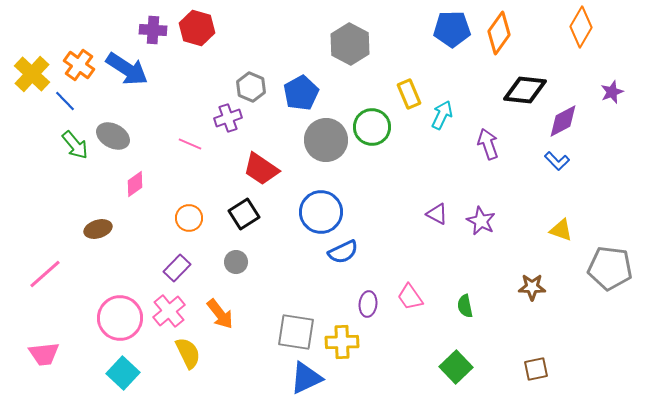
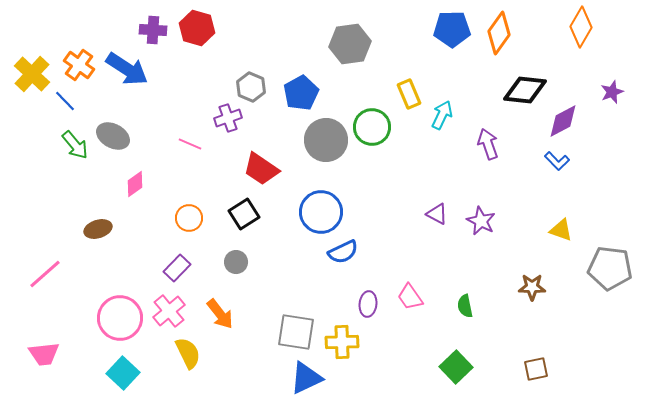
gray hexagon at (350, 44): rotated 24 degrees clockwise
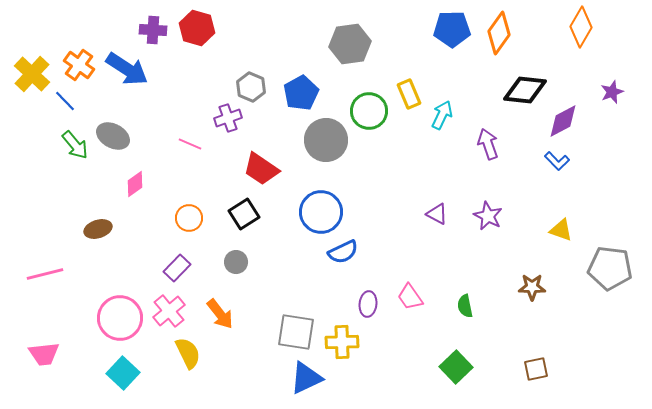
green circle at (372, 127): moved 3 px left, 16 px up
purple star at (481, 221): moved 7 px right, 5 px up
pink line at (45, 274): rotated 27 degrees clockwise
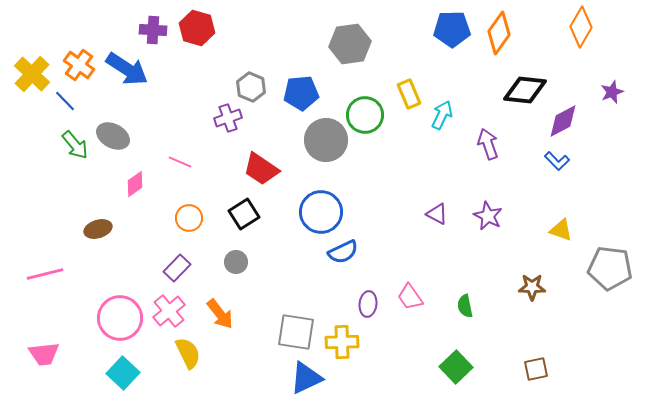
blue pentagon at (301, 93): rotated 24 degrees clockwise
green circle at (369, 111): moved 4 px left, 4 px down
pink line at (190, 144): moved 10 px left, 18 px down
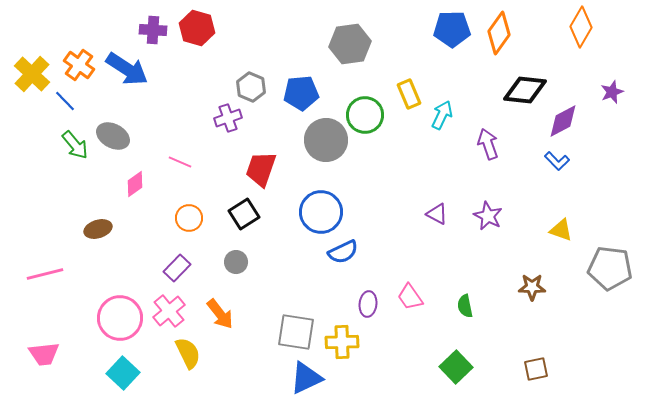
red trapezoid at (261, 169): rotated 75 degrees clockwise
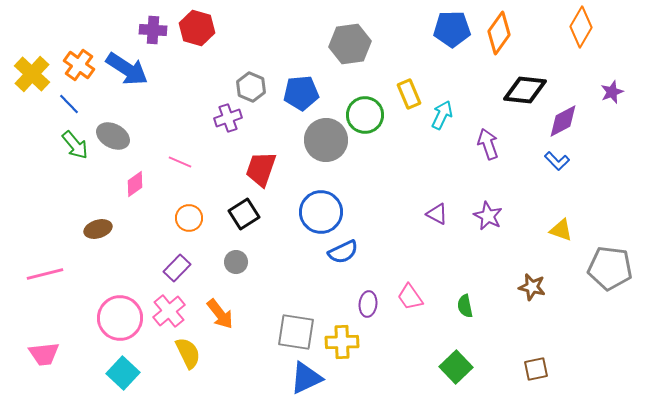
blue line at (65, 101): moved 4 px right, 3 px down
brown star at (532, 287): rotated 12 degrees clockwise
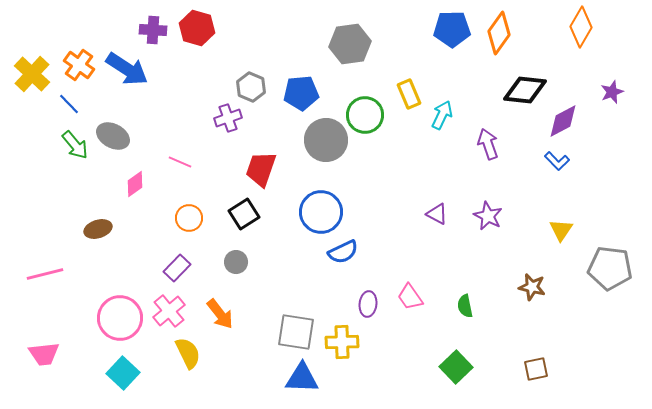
yellow triangle at (561, 230): rotated 45 degrees clockwise
blue triangle at (306, 378): moved 4 px left; rotated 27 degrees clockwise
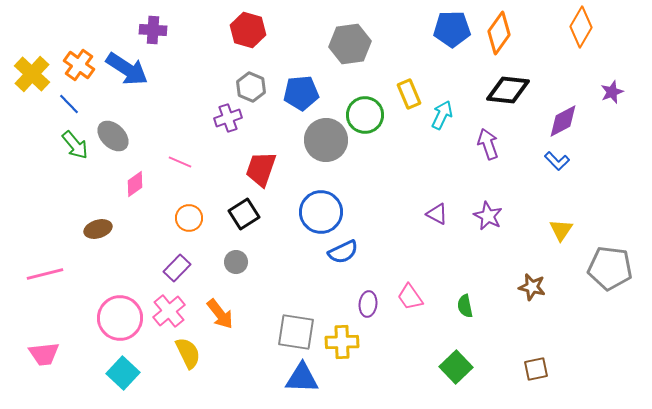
red hexagon at (197, 28): moved 51 px right, 2 px down
black diamond at (525, 90): moved 17 px left
gray ellipse at (113, 136): rotated 16 degrees clockwise
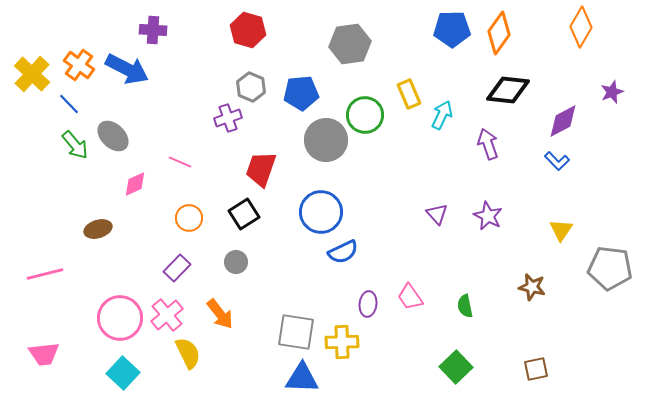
blue arrow at (127, 69): rotated 6 degrees counterclockwise
pink diamond at (135, 184): rotated 12 degrees clockwise
purple triangle at (437, 214): rotated 20 degrees clockwise
pink cross at (169, 311): moved 2 px left, 4 px down
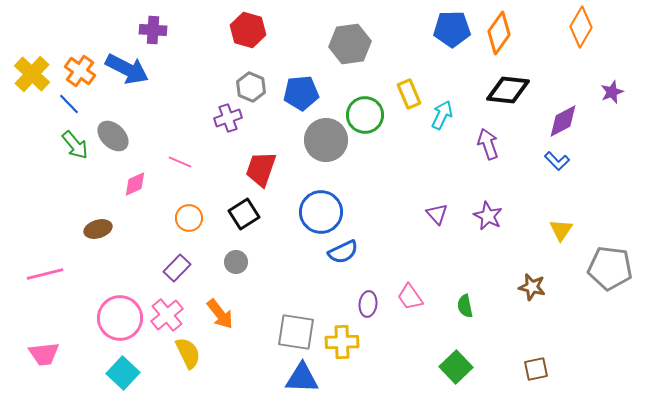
orange cross at (79, 65): moved 1 px right, 6 px down
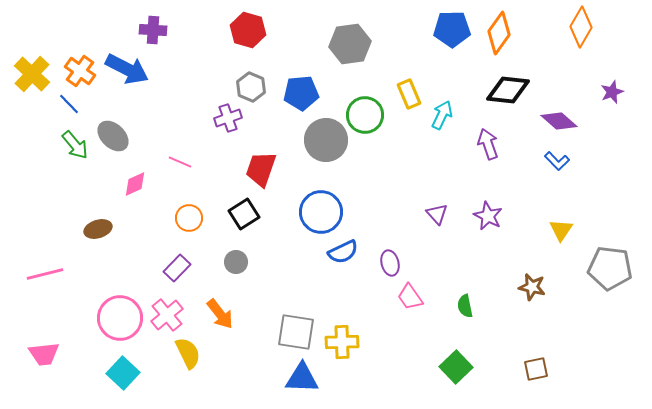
purple diamond at (563, 121): moved 4 px left; rotated 69 degrees clockwise
purple ellipse at (368, 304): moved 22 px right, 41 px up; rotated 20 degrees counterclockwise
